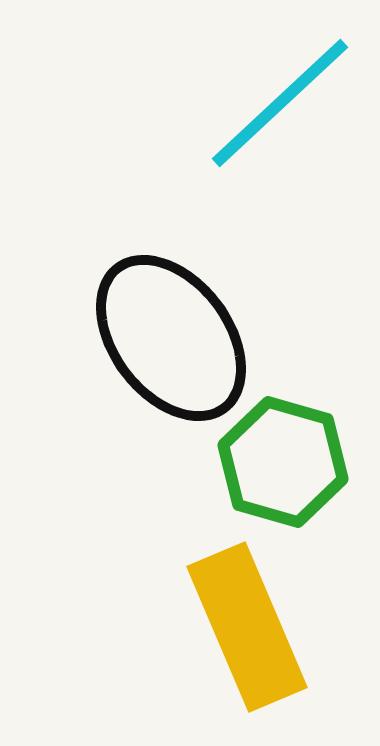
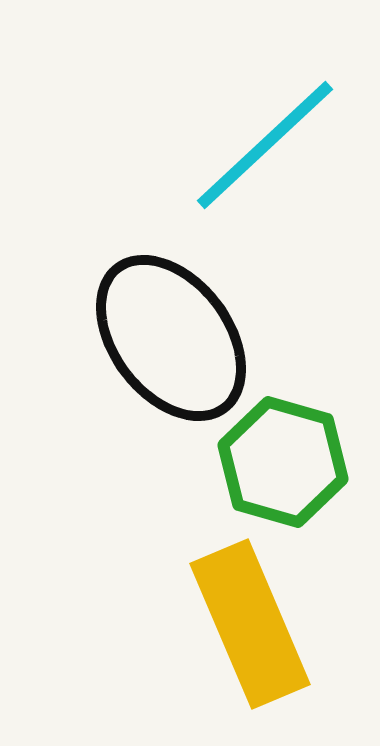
cyan line: moved 15 px left, 42 px down
yellow rectangle: moved 3 px right, 3 px up
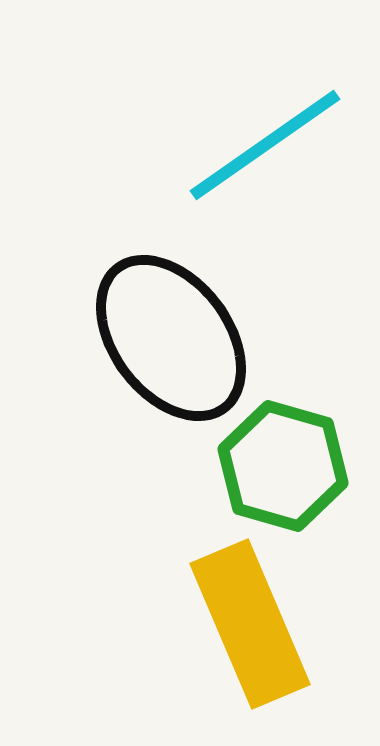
cyan line: rotated 8 degrees clockwise
green hexagon: moved 4 px down
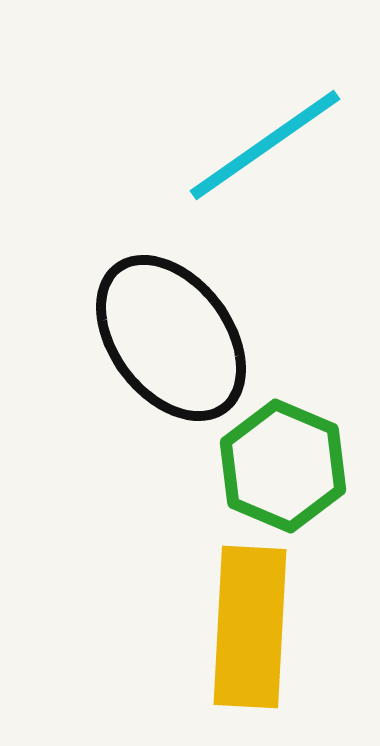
green hexagon: rotated 7 degrees clockwise
yellow rectangle: moved 3 px down; rotated 26 degrees clockwise
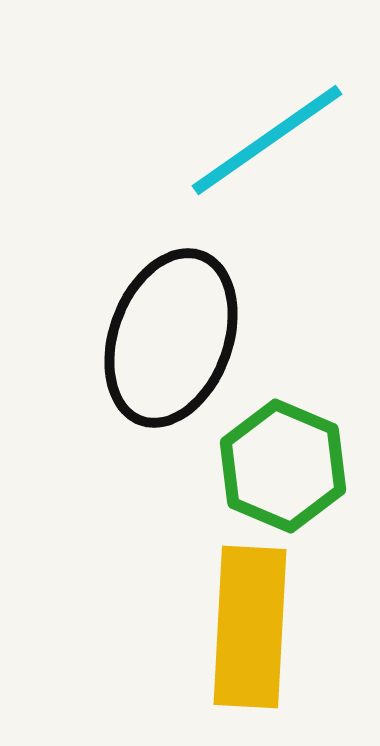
cyan line: moved 2 px right, 5 px up
black ellipse: rotated 57 degrees clockwise
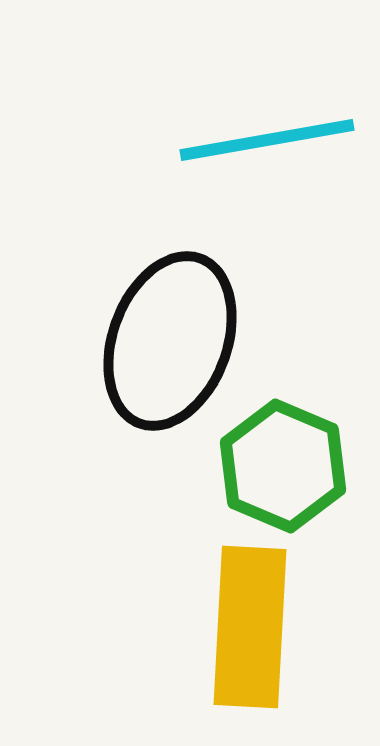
cyan line: rotated 25 degrees clockwise
black ellipse: moved 1 px left, 3 px down
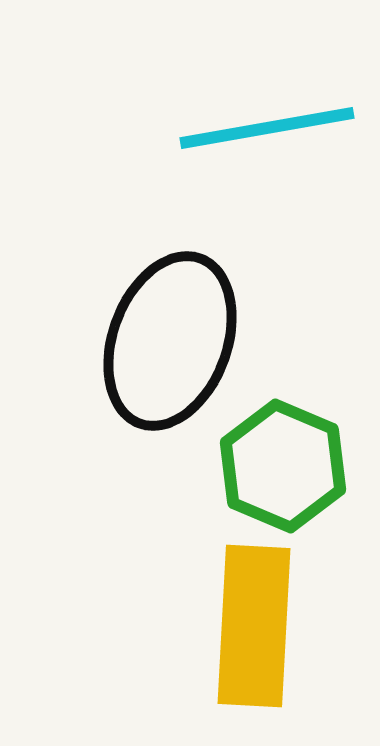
cyan line: moved 12 px up
yellow rectangle: moved 4 px right, 1 px up
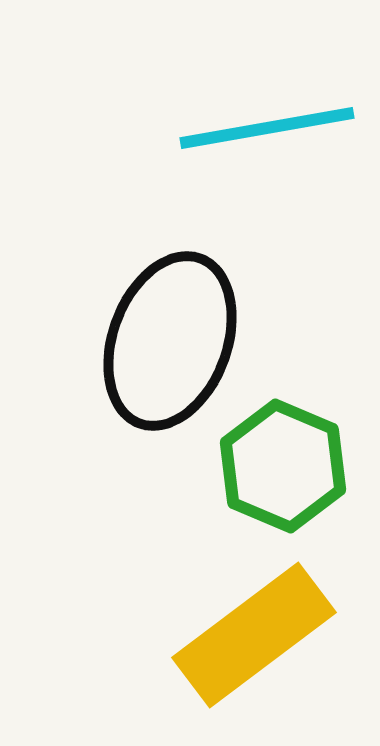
yellow rectangle: moved 9 px down; rotated 50 degrees clockwise
